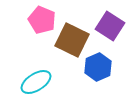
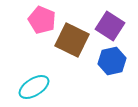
blue hexagon: moved 14 px right, 6 px up; rotated 12 degrees clockwise
cyan ellipse: moved 2 px left, 5 px down
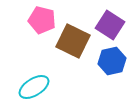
pink pentagon: rotated 8 degrees counterclockwise
purple square: moved 1 px up
brown square: moved 1 px right, 1 px down
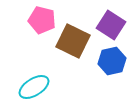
purple square: moved 1 px right
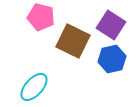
pink pentagon: moved 1 px left, 3 px up
blue hexagon: moved 2 px up
cyan ellipse: rotated 16 degrees counterclockwise
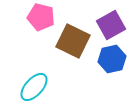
purple square: rotated 28 degrees clockwise
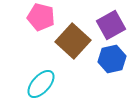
brown square: rotated 16 degrees clockwise
cyan ellipse: moved 7 px right, 3 px up
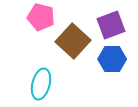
purple square: rotated 8 degrees clockwise
blue hexagon: rotated 12 degrees clockwise
cyan ellipse: rotated 28 degrees counterclockwise
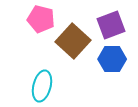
pink pentagon: moved 2 px down
cyan ellipse: moved 1 px right, 2 px down
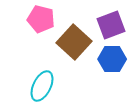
brown square: moved 1 px right, 1 px down
cyan ellipse: rotated 12 degrees clockwise
